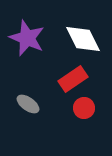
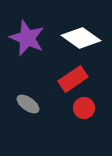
white diamond: moved 2 px left, 1 px up; rotated 27 degrees counterclockwise
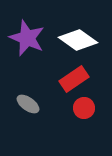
white diamond: moved 3 px left, 2 px down
red rectangle: moved 1 px right
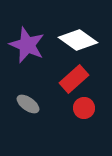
purple star: moved 7 px down
red rectangle: rotated 8 degrees counterclockwise
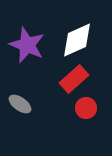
white diamond: moved 1 px left; rotated 60 degrees counterclockwise
gray ellipse: moved 8 px left
red circle: moved 2 px right
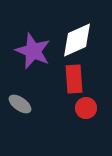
purple star: moved 6 px right, 6 px down
red rectangle: rotated 52 degrees counterclockwise
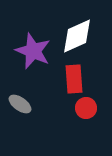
white diamond: moved 4 px up
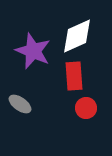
red rectangle: moved 3 px up
